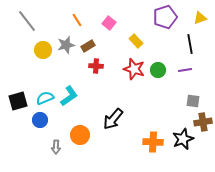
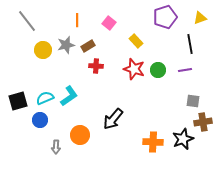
orange line: rotated 32 degrees clockwise
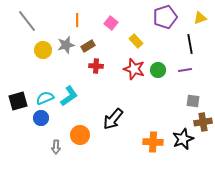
pink square: moved 2 px right
blue circle: moved 1 px right, 2 px up
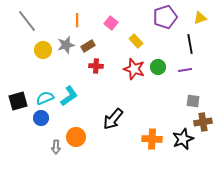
green circle: moved 3 px up
orange circle: moved 4 px left, 2 px down
orange cross: moved 1 px left, 3 px up
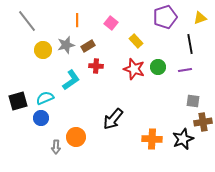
cyan L-shape: moved 2 px right, 16 px up
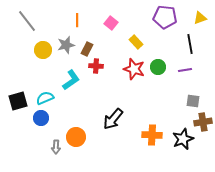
purple pentagon: rotated 25 degrees clockwise
yellow rectangle: moved 1 px down
brown rectangle: moved 1 px left, 3 px down; rotated 32 degrees counterclockwise
orange cross: moved 4 px up
